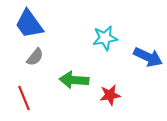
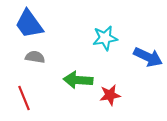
gray semicircle: rotated 120 degrees counterclockwise
green arrow: moved 4 px right
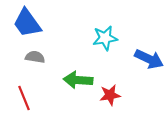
blue trapezoid: moved 2 px left, 1 px up
blue arrow: moved 1 px right, 2 px down
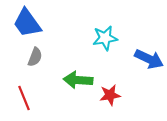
gray semicircle: rotated 102 degrees clockwise
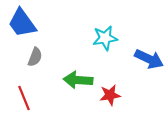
blue trapezoid: moved 5 px left
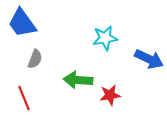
gray semicircle: moved 2 px down
